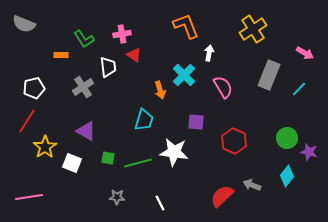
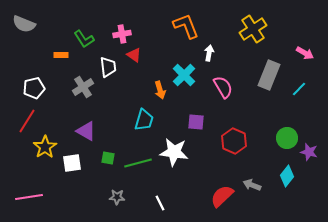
white square: rotated 30 degrees counterclockwise
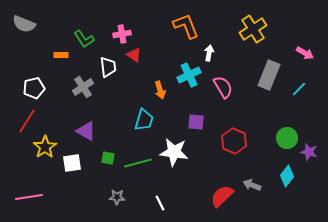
cyan cross: moved 5 px right; rotated 20 degrees clockwise
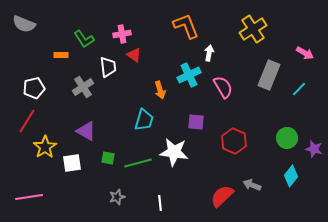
purple star: moved 5 px right, 3 px up
cyan diamond: moved 4 px right
gray star: rotated 21 degrees counterclockwise
white line: rotated 21 degrees clockwise
